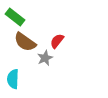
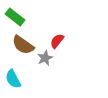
brown semicircle: moved 2 px left, 3 px down
cyan semicircle: rotated 30 degrees counterclockwise
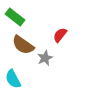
red semicircle: moved 3 px right, 6 px up
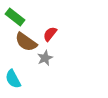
red semicircle: moved 10 px left, 1 px up
brown semicircle: moved 3 px right, 3 px up
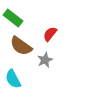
green rectangle: moved 2 px left, 1 px down
brown semicircle: moved 5 px left, 4 px down
gray star: moved 2 px down
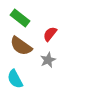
green rectangle: moved 7 px right
gray star: moved 3 px right
cyan semicircle: moved 2 px right
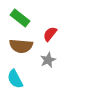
brown semicircle: rotated 30 degrees counterclockwise
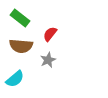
cyan semicircle: rotated 102 degrees counterclockwise
